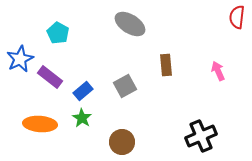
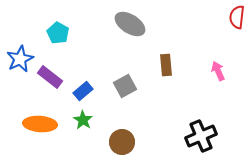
green star: moved 1 px right, 2 px down
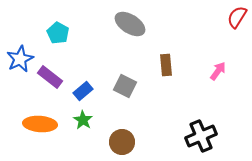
red semicircle: rotated 25 degrees clockwise
pink arrow: rotated 60 degrees clockwise
gray square: rotated 35 degrees counterclockwise
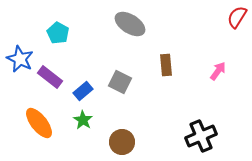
blue star: rotated 20 degrees counterclockwise
gray square: moved 5 px left, 4 px up
orange ellipse: moved 1 px left, 1 px up; rotated 48 degrees clockwise
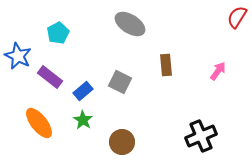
cyan pentagon: rotated 15 degrees clockwise
blue star: moved 2 px left, 3 px up
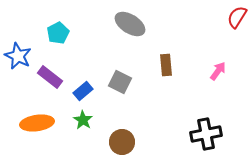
orange ellipse: moved 2 px left; rotated 60 degrees counterclockwise
black cross: moved 5 px right, 2 px up; rotated 12 degrees clockwise
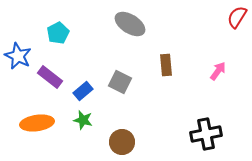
green star: rotated 18 degrees counterclockwise
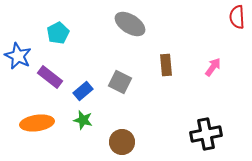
red semicircle: rotated 35 degrees counterclockwise
pink arrow: moved 5 px left, 4 px up
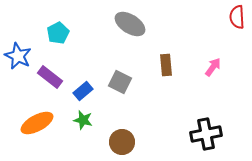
orange ellipse: rotated 20 degrees counterclockwise
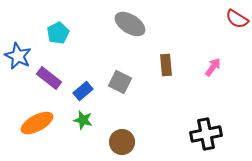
red semicircle: moved 2 px down; rotated 55 degrees counterclockwise
purple rectangle: moved 1 px left, 1 px down
